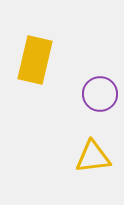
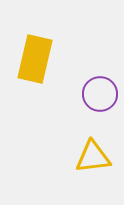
yellow rectangle: moved 1 px up
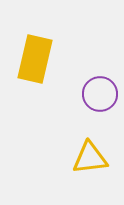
yellow triangle: moved 3 px left, 1 px down
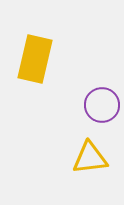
purple circle: moved 2 px right, 11 px down
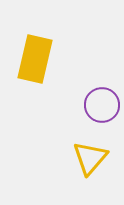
yellow triangle: rotated 42 degrees counterclockwise
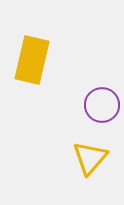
yellow rectangle: moved 3 px left, 1 px down
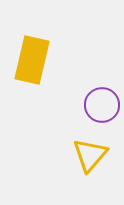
yellow triangle: moved 3 px up
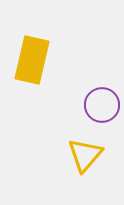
yellow triangle: moved 5 px left
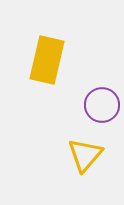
yellow rectangle: moved 15 px right
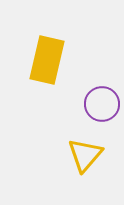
purple circle: moved 1 px up
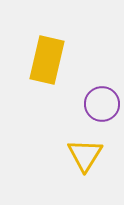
yellow triangle: rotated 9 degrees counterclockwise
